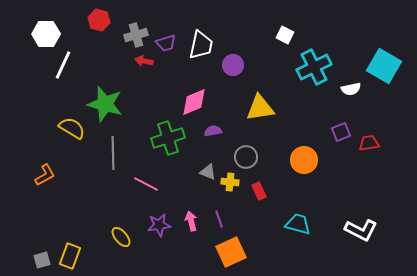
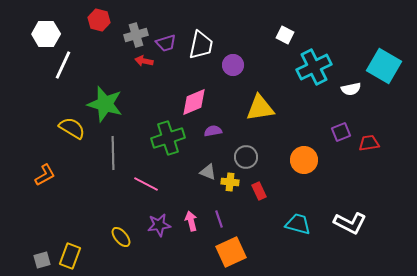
white L-shape: moved 11 px left, 7 px up
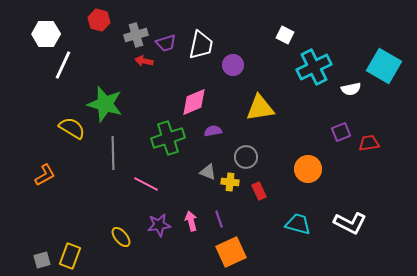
orange circle: moved 4 px right, 9 px down
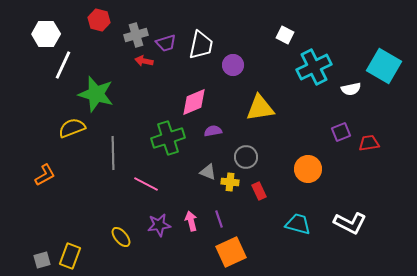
green star: moved 9 px left, 10 px up
yellow semicircle: rotated 52 degrees counterclockwise
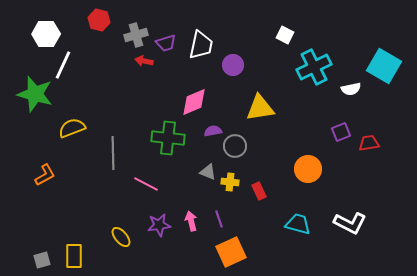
green star: moved 61 px left
green cross: rotated 24 degrees clockwise
gray circle: moved 11 px left, 11 px up
yellow rectangle: moved 4 px right; rotated 20 degrees counterclockwise
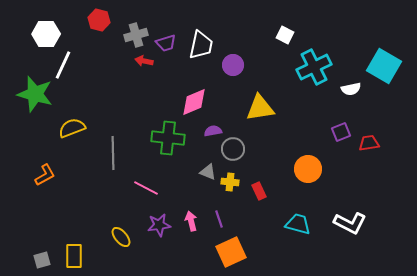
gray circle: moved 2 px left, 3 px down
pink line: moved 4 px down
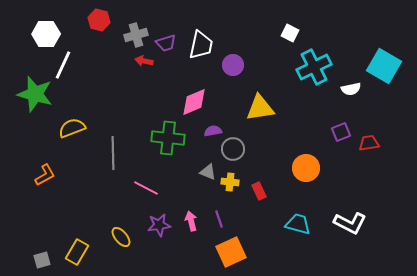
white square: moved 5 px right, 2 px up
orange circle: moved 2 px left, 1 px up
yellow rectangle: moved 3 px right, 4 px up; rotated 30 degrees clockwise
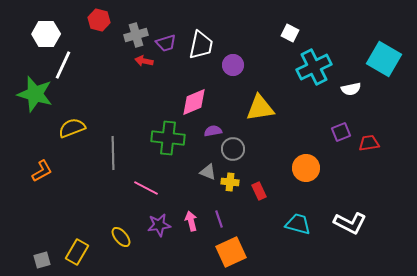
cyan square: moved 7 px up
orange L-shape: moved 3 px left, 4 px up
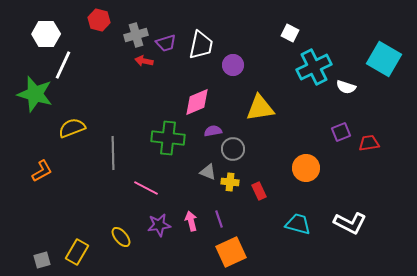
white semicircle: moved 5 px left, 2 px up; rotated 30 degrees clockwise
pink diamond: moved 3 px right
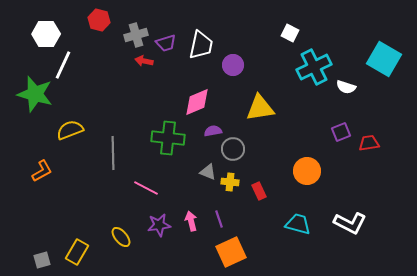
yellow semicircle: moved 2 px left, 2 px down
orange circle: moved 1 px right, 3 px down
